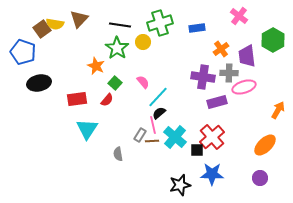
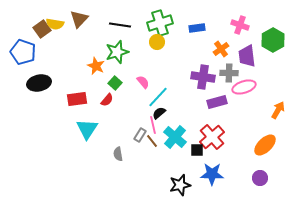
pink cross: moved 1 px right, 9 px down; rotated 18 degrees counterclockwise
yellow circle: moved 14 px right
green star: moved 4 px down; rotated 20 degrees clockwise
brown line: rotated 56 degrees clockwise
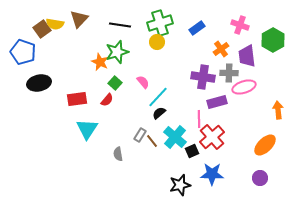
blue rectangle: rotated 28 degrees counterclockwise
orange star: moved 4 px right, 4 px up
orange arrow: rotated 36 degrees counterclockwise
pink line: moved 46 px right, 6 px up; rotated 12 degrees clockwise
black square: moved 5 px left, 1 px down; rotated 24 degrees counterclockwise
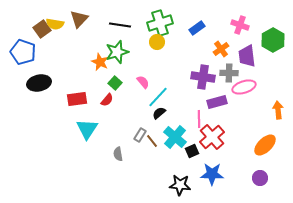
black star: rotated 20 degrees clockwise
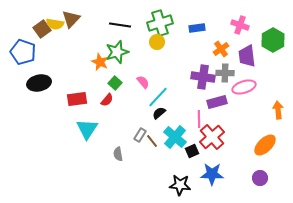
brown triangle: moved 8 px left
blue rectangle: rotated 28 degrees clockwise
gray cross: moved 4 px left
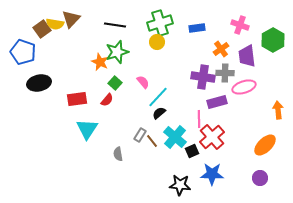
black line: moved 5 px left
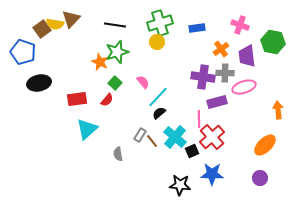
green hexagon: moved 2 px down; rotated 20 degrees counterclockwise
cyan triangle: rotated 15 degrees clockwise
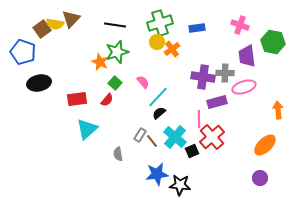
orange cross: moved 49 px left
blue star: moved 55 px left; rotated 10 degrees counterclockwise
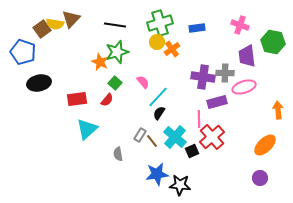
black semicircle: rotated 16 degrees counterclockwise
